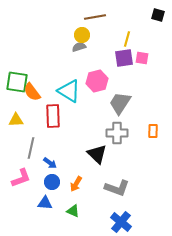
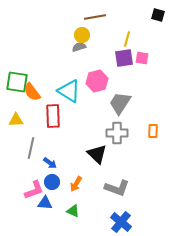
pink L-shape: moved 13 px right, 12 px down
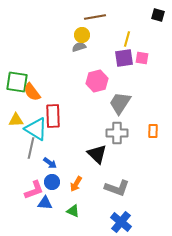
cyan triangle: moved 33 px left, 38 px down
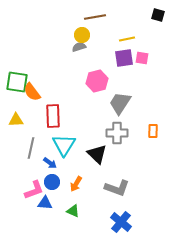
yellow line: rotated 63 degrees clockwise
cyan triangle: moved 28 px right, 16 px down; rotated 30 degrees clockwise
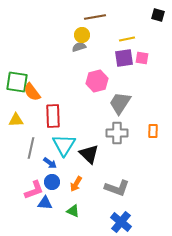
black triangle: moved 8 px left
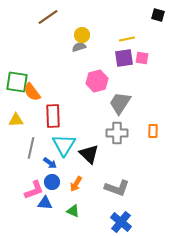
brown line: moved 47 px left; rotated 25 degrees counterclockwise
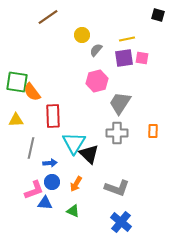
gray semicircle: moved 17 px right, 3 px down; rotated 32 degrees counterclockwise
cyan triangle: moved 10 px right, 2 px up
blue arrow: rotated 40 degrees counterclockwise
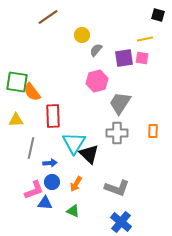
yellow line: moved 18 px right
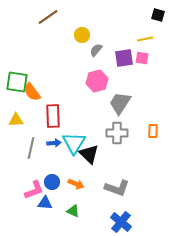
blue arrow: moved 4 px right, 20 px up
orange arrow: rotated 98 degrees counterclockwise
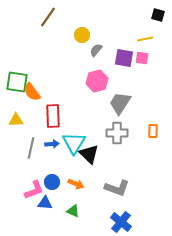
brown line: rotated 20 degrees counterclockwise
purple square: rotated 18 degrees clockwise
blue arrow: moved 2 px left, 1 px down
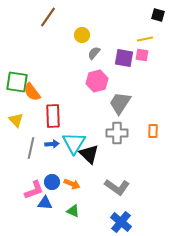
gray semicircle: moved 2 px left, 3 px down
pink square: moved 3 px up
yellow triangle: rotated 49 degrees clockwise
orange arrow: moved 4 px left
gray L-shape: moved 1 px up; rotated 15 degrees clockwise
